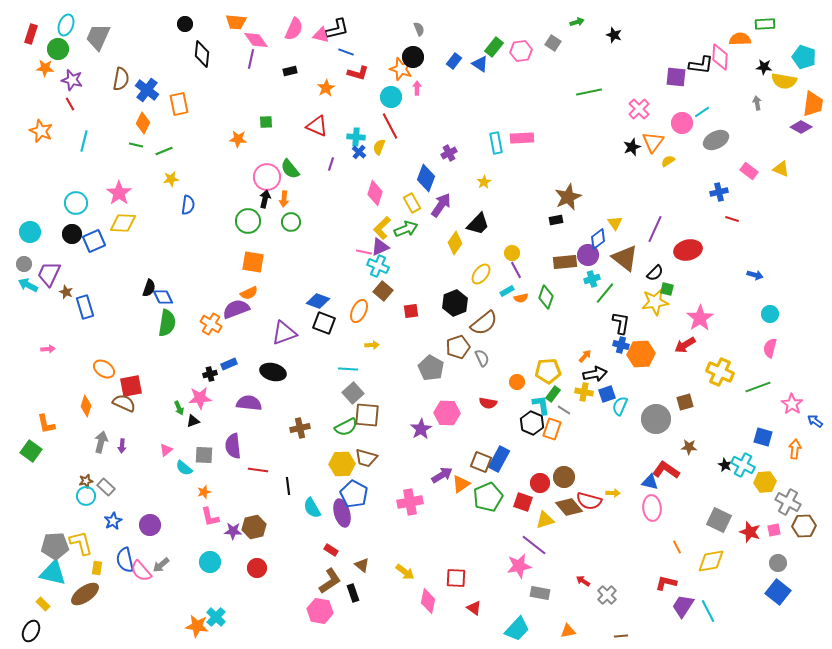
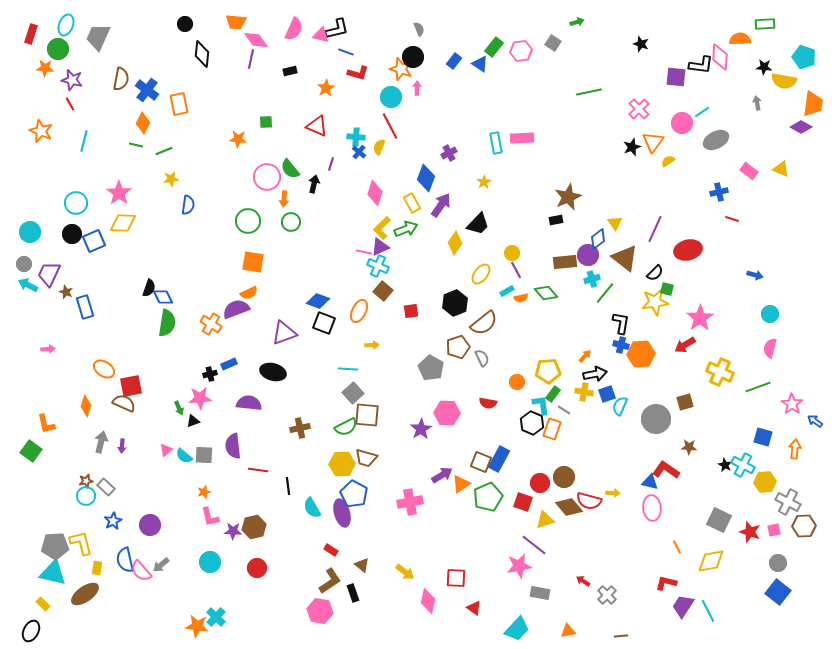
black star at (614, 35): moved 27 px right, 9 px down
black arrow at (265, 199): moved 49 px right, 15 px up
green diamond at (546, 297): moved 4 px up; rotated 60 degrees counterclockwise
cyan semicircle at (184, 468): moved 12 px up
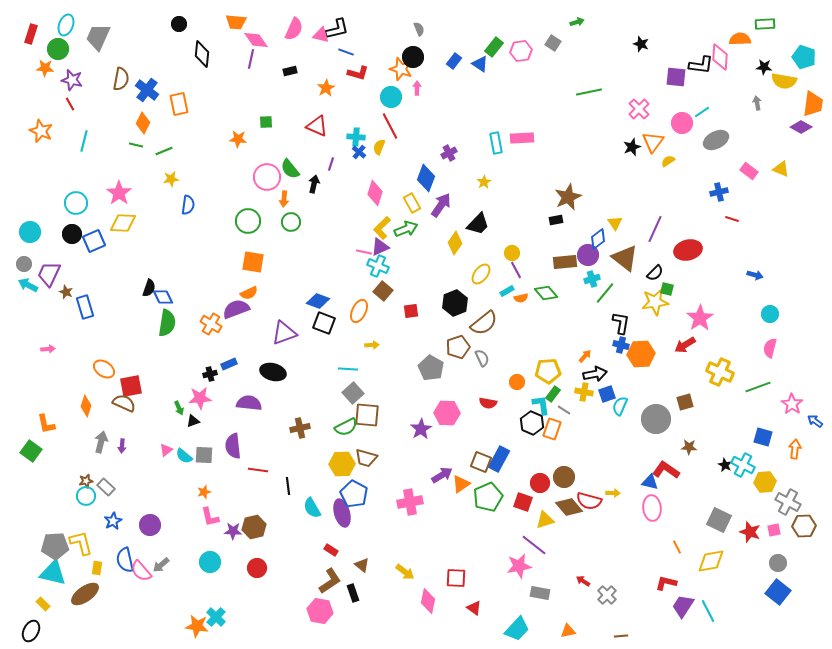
black circle at (185, 24): moved 6 px left
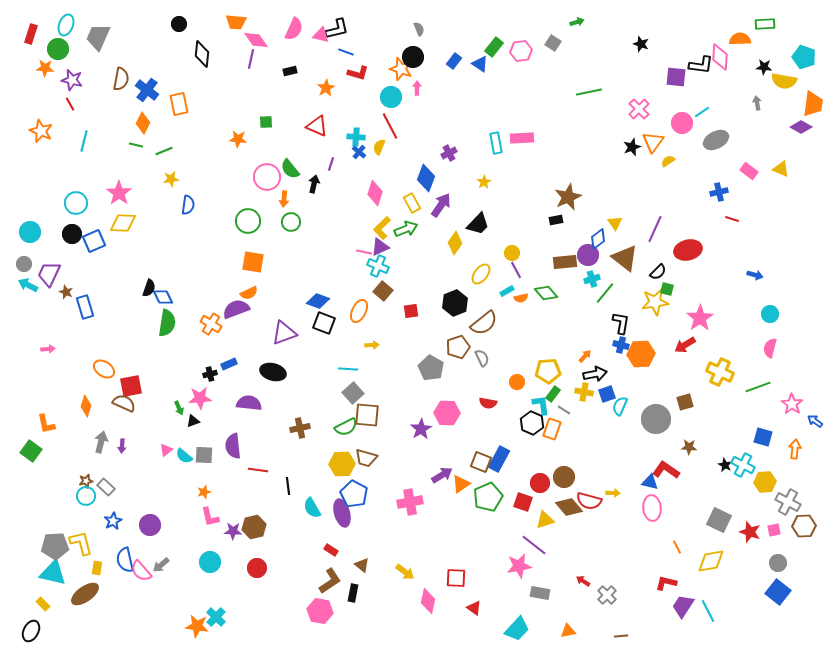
black semicircle at (655, 273): moved 3 px right, 1 px up
black rectangle at (353, 593): rotated 30 degrees clockwise
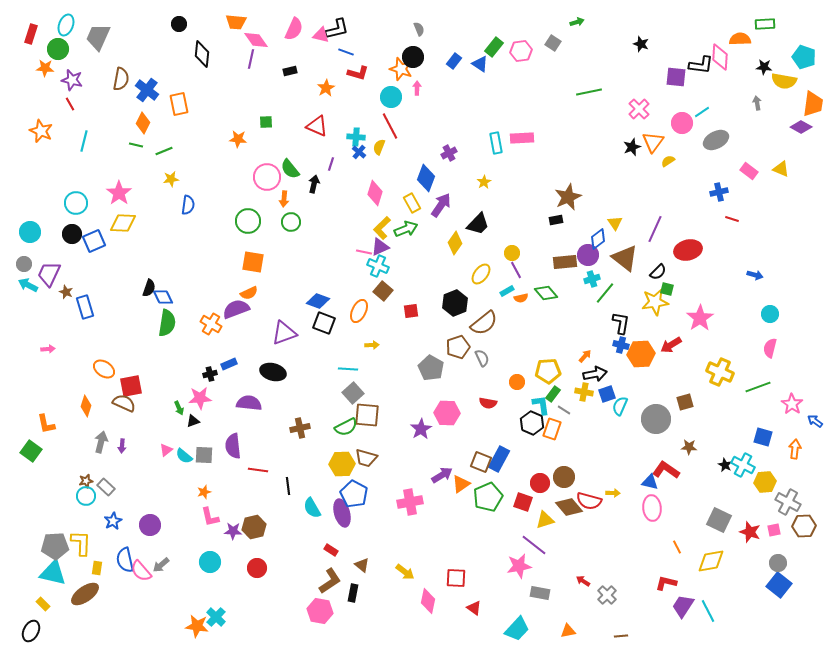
red arrow at (685, 345): moved 14 px left
yellow L-shape at (81, 543): rotated 16 degrees clockwise
blue square at (778, 592): moved 1 px right, 7 px up
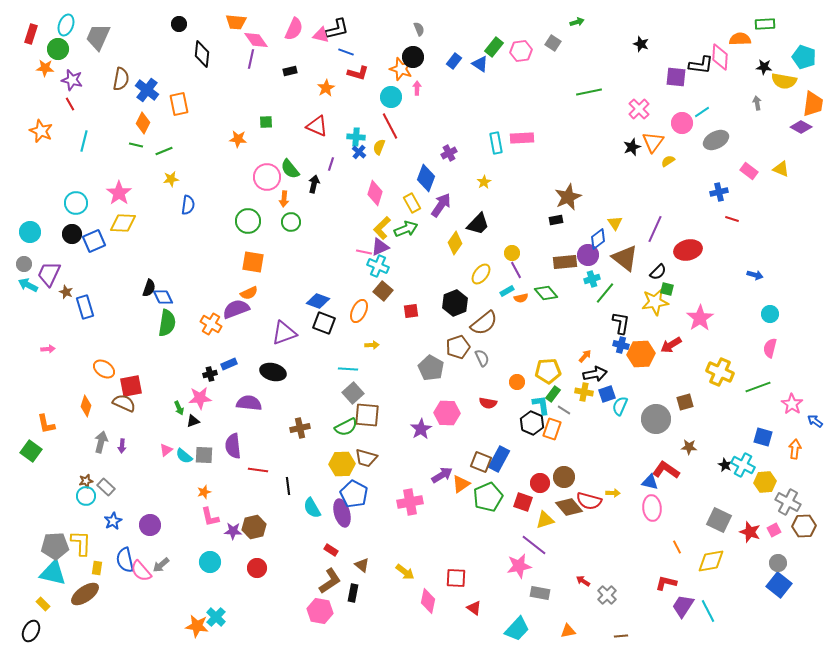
pink square at (774, 530): rotated 16 degrees counterclockwise
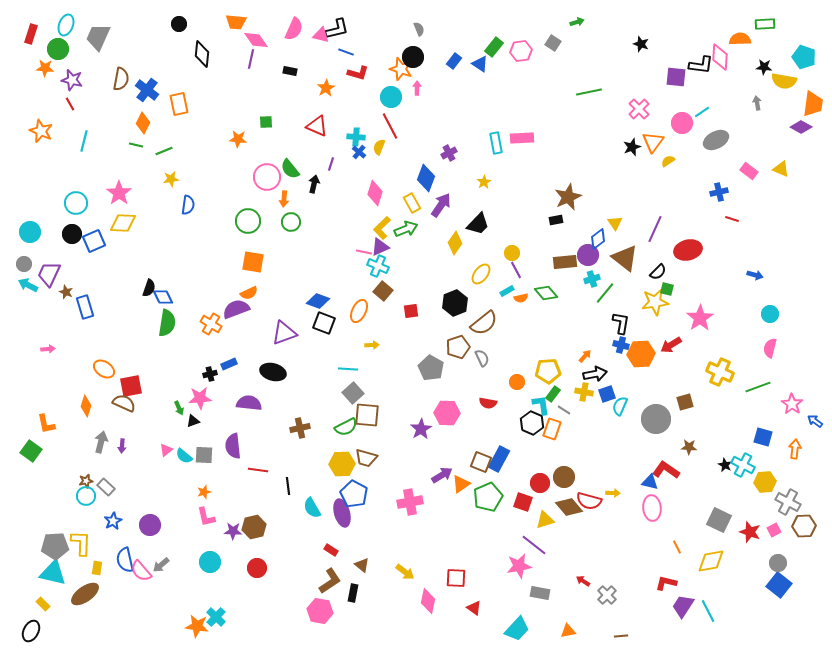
black rectangle at (290, 71): rotated 24 degrees clockwise
pink L-shape at (210, 517): moved 4 px left
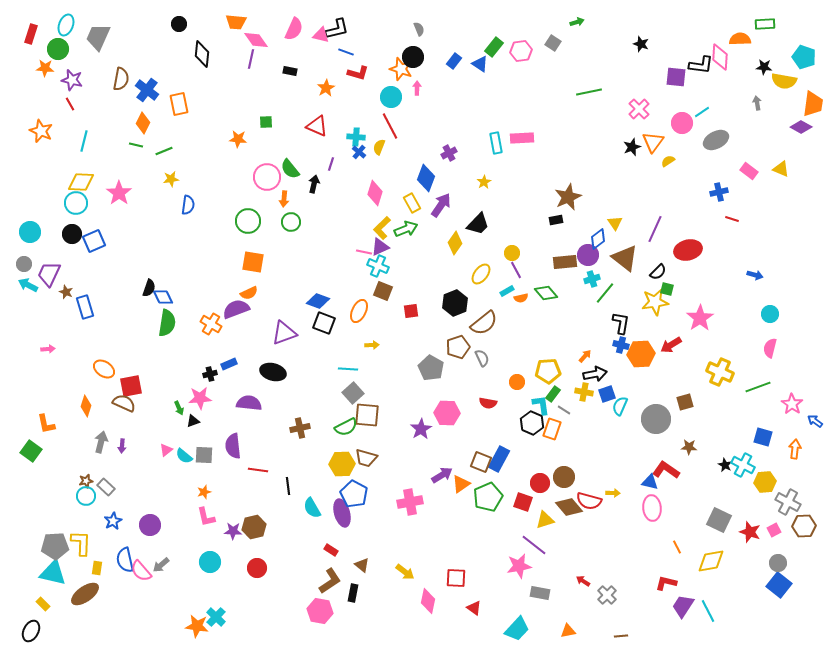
yellow diamond at (123, 223): moved 42 px left, 41 px up
brown square at (383, 291): rotated 18 degrees counterclockwise
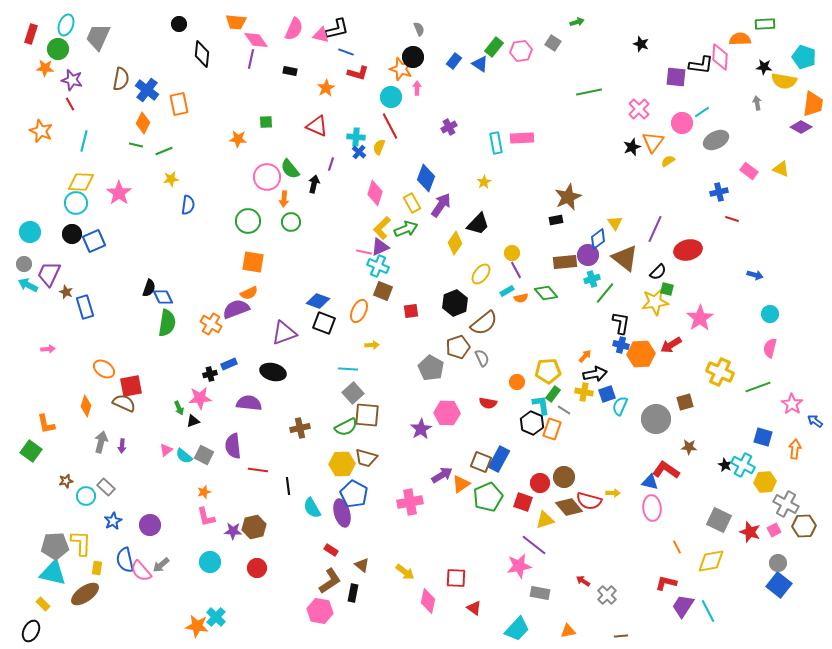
purple cross at (449, 153): moved 26 px up
gray square at (204, 455): rotated 24 degrees clockwise
brown star at (86, 481): moved 20 px left
gray cross at (788, 502): moved 2 px left, 2 px down
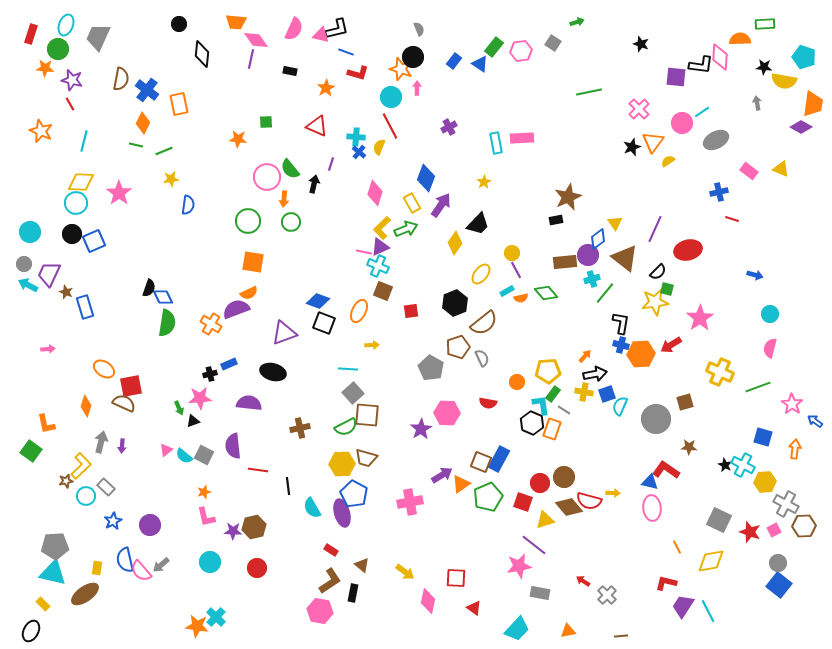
yellow L-shape at (81, 543): moved 77 px up; rotated 44 degrees clockwise
